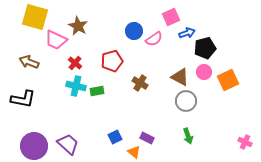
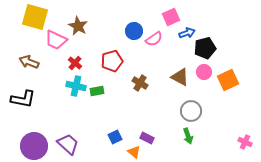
gray circle: moved 5 px right, 10 px down
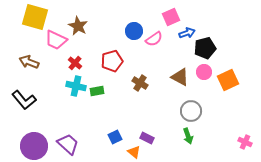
black L-shape: moved 1 px right, 1 px down; rotated 40 degrees clockwise
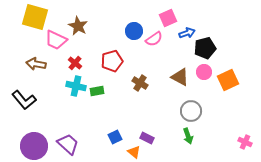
pink square: moved 3 px left, 1 px down
brown arrow: moved 7 px right, 2 px down; rotated 12 degrees counterclockwise
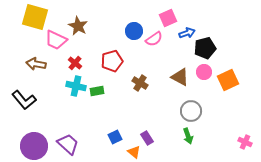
purple rectangle: rotated 32 degrees clockwise
